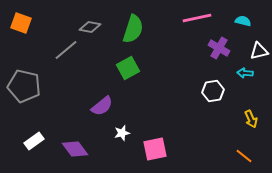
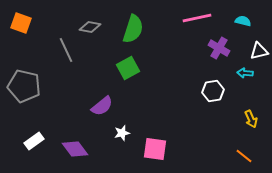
gray line: rotated 75 degrees counterclockwise
pink square: rotated 20 degrees clockwise
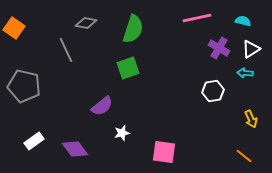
orange square: moved 7 px left, 5 px down; rotated 15 degrees clockwise
gray diamond: moved 4 px left, 4 px up
white triangle: moved 8 px left, 2 px up; rotated 18 degrees counterclockwise
green square: rotated 10 degrees clockwise
pink square: moved 9 px right, 3 px down
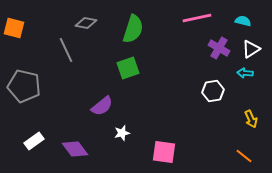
orange square: rotated 20 degrees counterclockwise
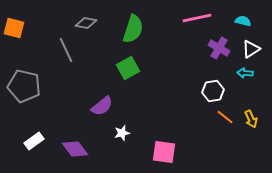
green square: rotated 10 degrees counterclockwise
orange line: moved 19 px left, 39 px up
